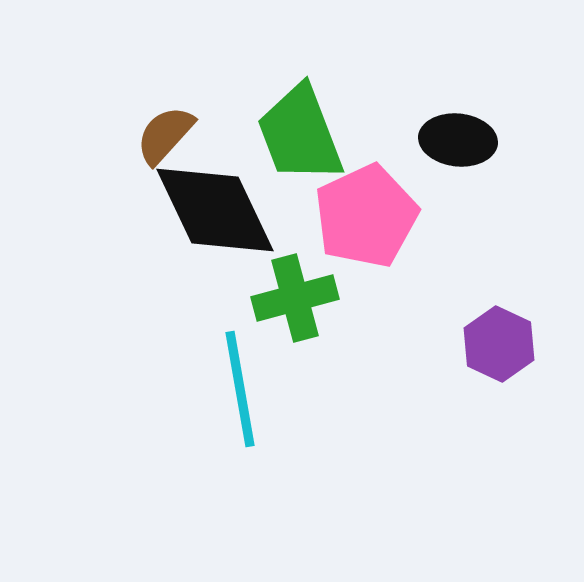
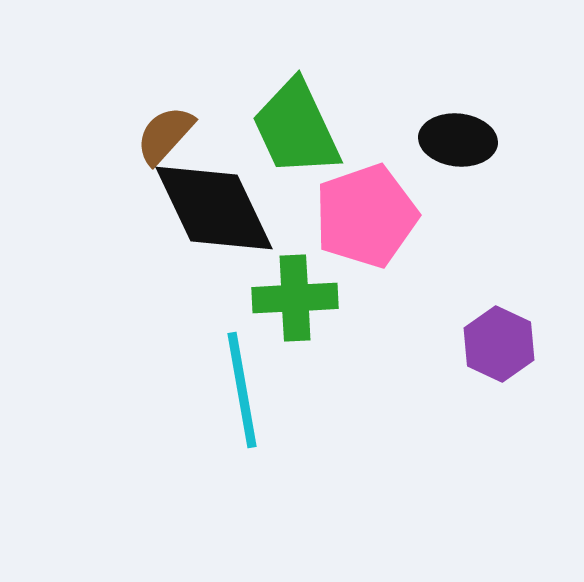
green trapezoid: moved 4 px left, 6 px up; rotated 4 degrees counterclockwise
black diamond: moved 1 px left, 2 px up
pink pentagon: rotated 6 degrees clockwise
green cross: rotated 12 degrees clockwise
cyan line: moved 2 px right, 1 px down
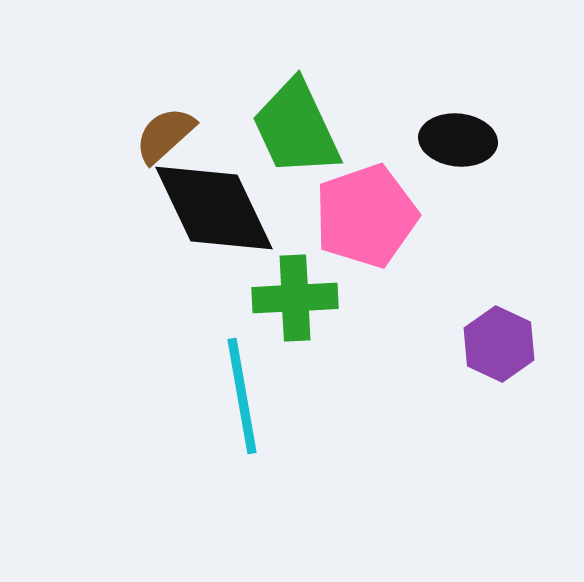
brown semicircle: rotated 6 degrees clockwise
cyan line: moved 6 px down
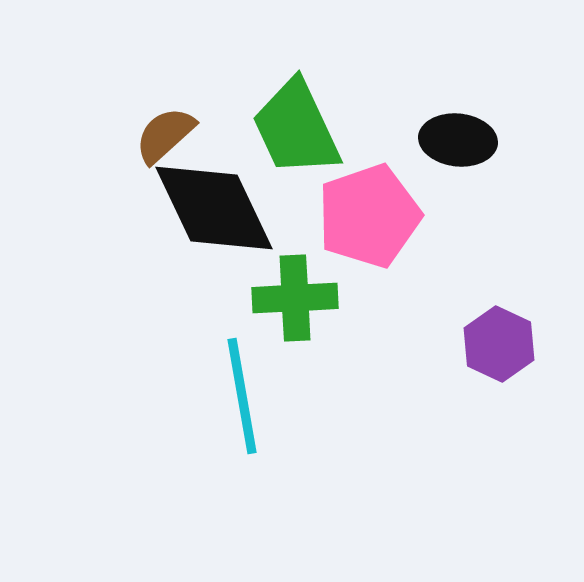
pink pentagon: moved 3 px right
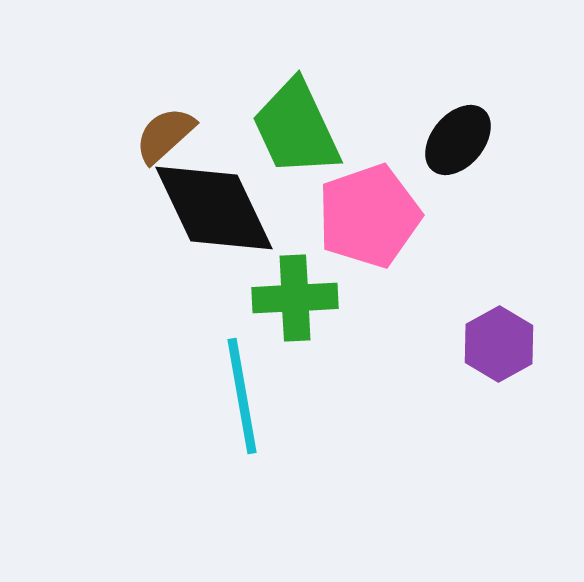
black ellipse: rotated 56 degrees counterclockwise
purple hexagon: rotated 6 degrees clockwise
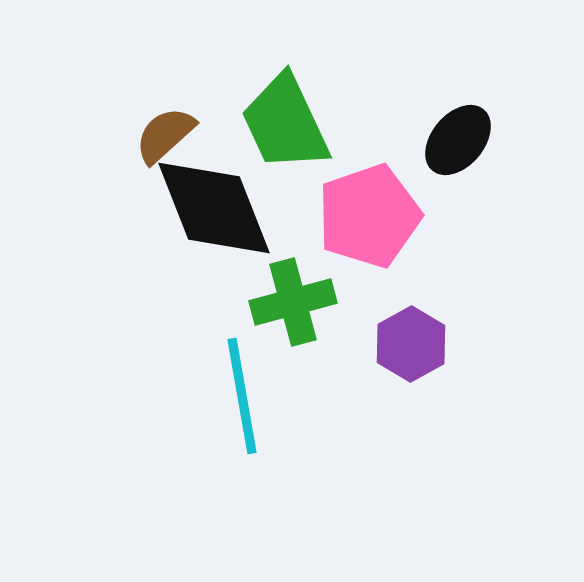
green trapezoid: moved 11 px left, 5 px up
black diamond: rotated 4 degrees clockwise
green cross: moved 2 px left, 4 px down; rotated 12 degrees counterclockwise
purple hexagon: moved 88 px left
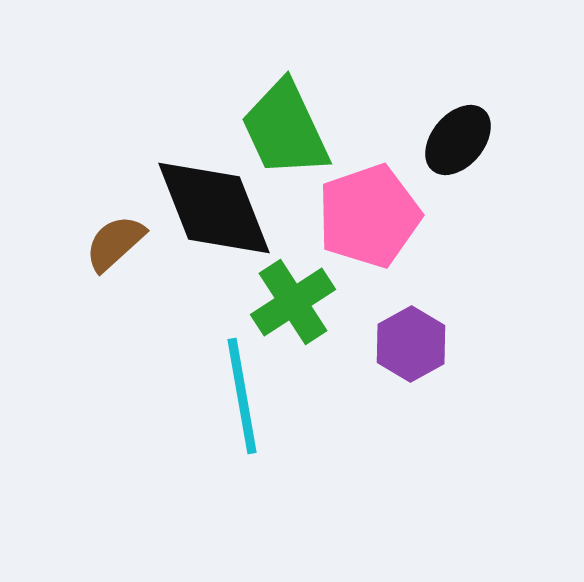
green trapezoid: moved 6 px down
brown semicircle: moved 50 px left, 108 px down
green cross: rotated 18 degrees counterclockwise
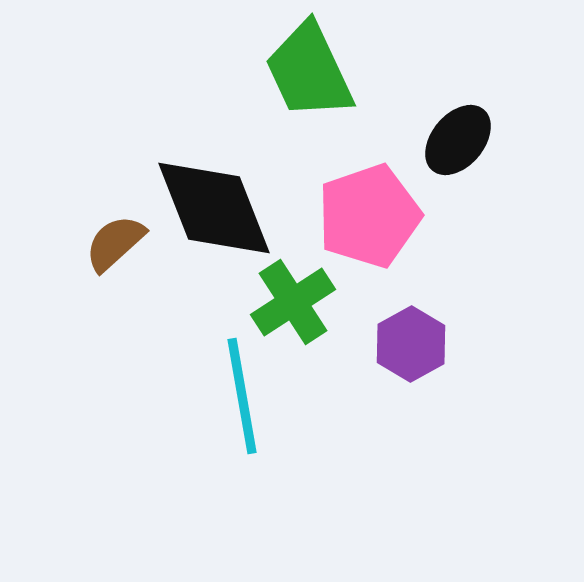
green trapezoid: moved 24 px right, 58 px up
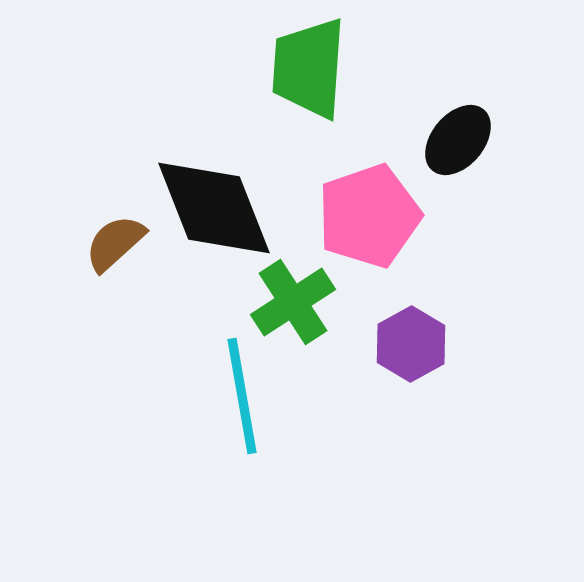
green trapezoid: moved 3 px up; rotated 29 degrees clockwise
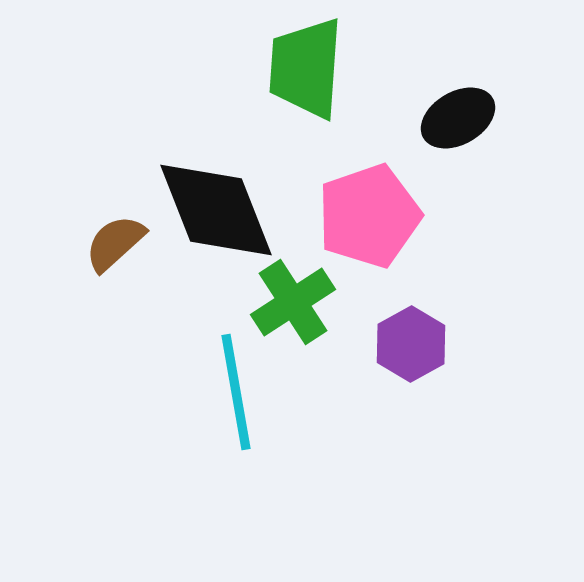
green trapezoid: moved 3 px left
black ellipse: moved 22 px up; rotated 20 degrees clockwise
black diamond: moved 2 px right, 2 px down
cyan line: moved 6 px left, 4 px up
